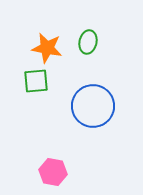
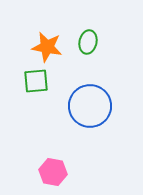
orange star: moved 1 px up
blue circle: moved 3 px left
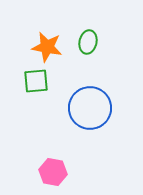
blue circle: moved 2 px down
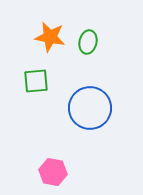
orange star: moved 3 px right, 10 px up
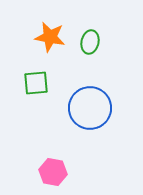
green ellipse: moved 2 px right
green square: moved 2 px down
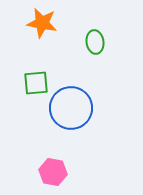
orange star: moved 8 px left, 14 px up
green ellipse: moved 5 px right; rotated 20 degrees counterclockwise
blue circle: moved 19 px left
